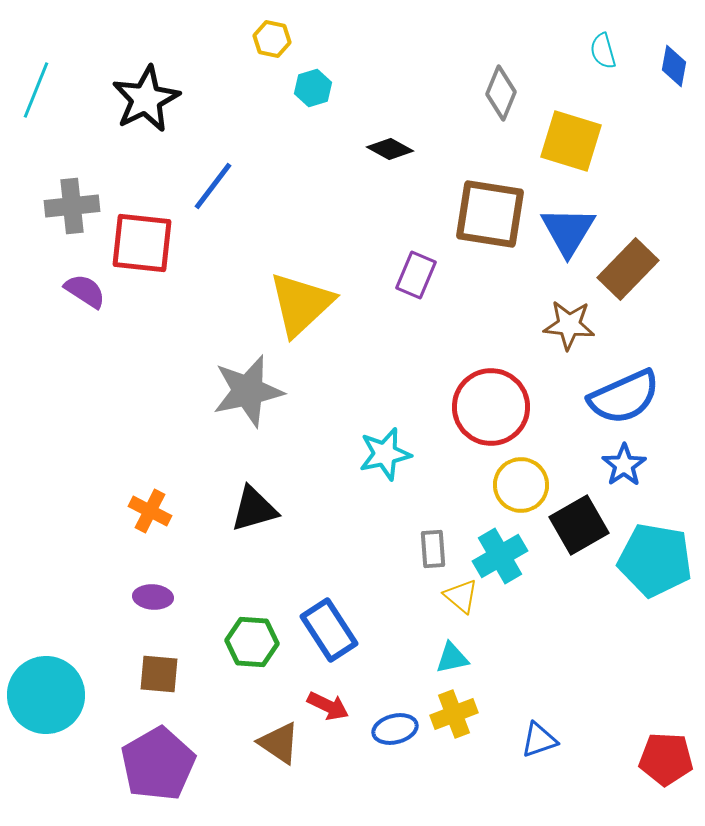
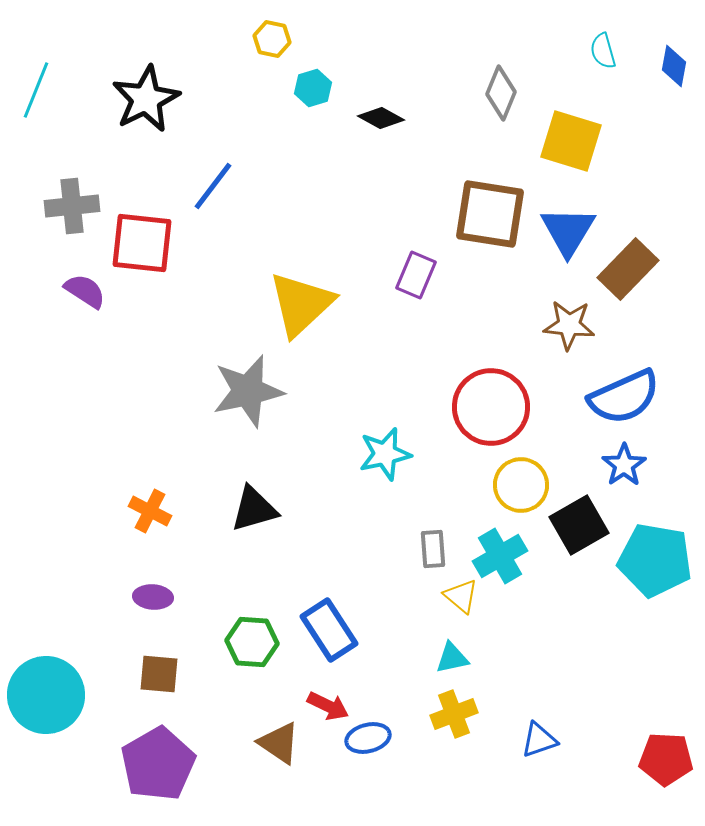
black diamond at (390, 149): moved 9 px left, 31 px up
blue ellipse at (395, 729): moved 27 px left, 9 px down
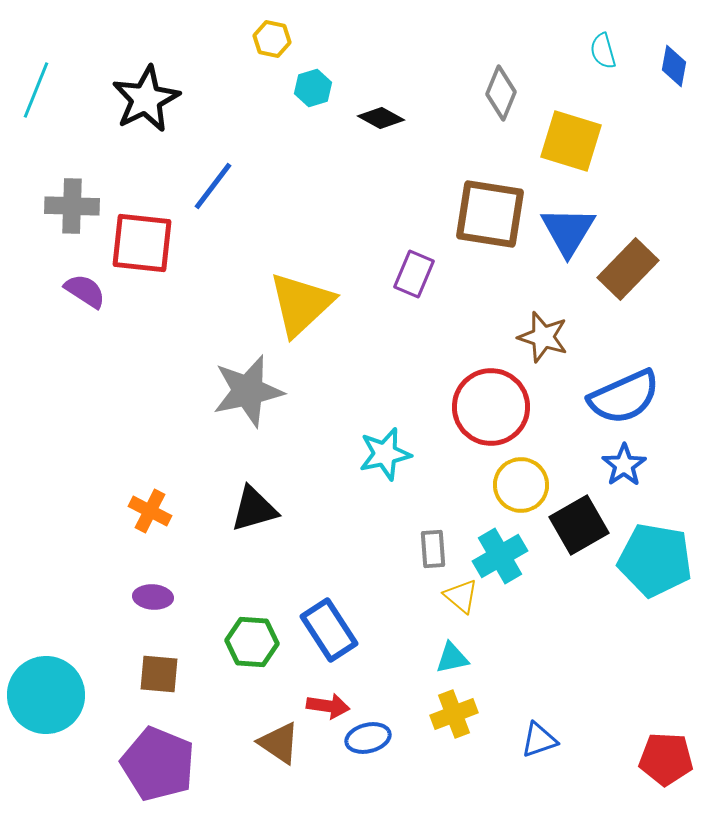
gray cross at (72, 206): rotated 8 degrees clockwise
purple rectangle at (416, 275): moved 2 px left, 1 px up
brown star at (569, 325): moved 26 px left, 12 px down; rotated 12 degrees clockwise
red arrow at (328, 706): rotated 18 degrees counterclockwise
purple pentagon at (158, 764): rotated 20 degrees counterclockwise
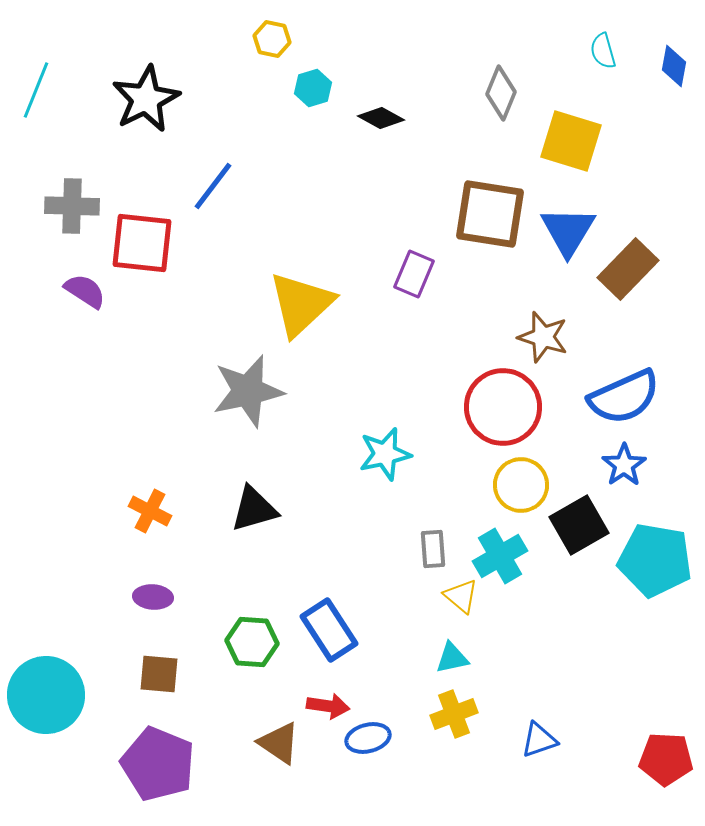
red circle at (491, 407): moved 12 px right
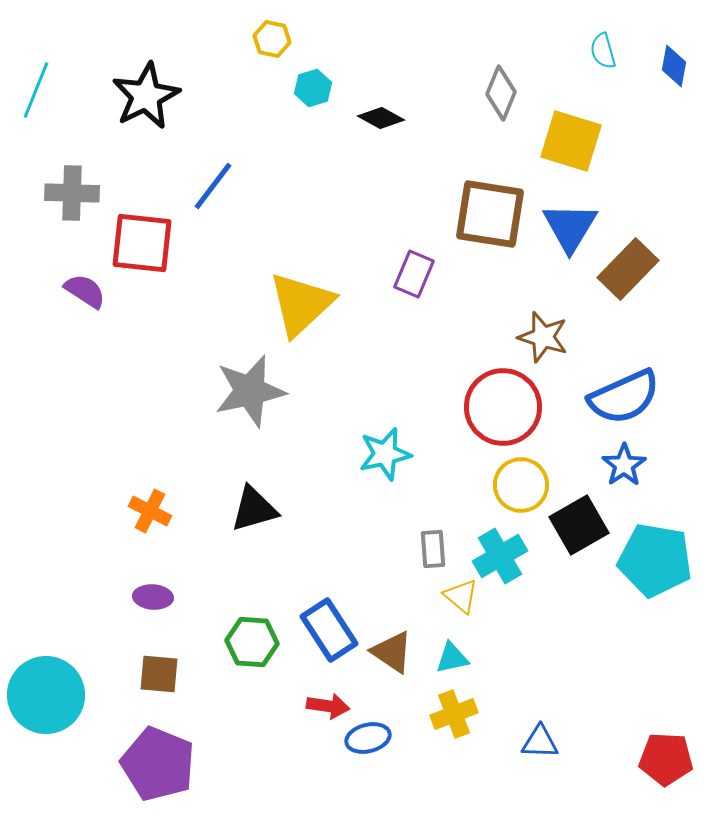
black star at (146, 99): moved 3 px up
gray cross at (72, 206): moved 13 px up
blue triangle at (568, 231): moved 2 px right, 4 px up
gray star at (248, 391): moved 2 px right
blue triangle at (539, 740): moved 1 px right, 2 px down; rotated 21 degrees clockwise
brown triangle at (279, 743): moved 113 px right, 91 px up
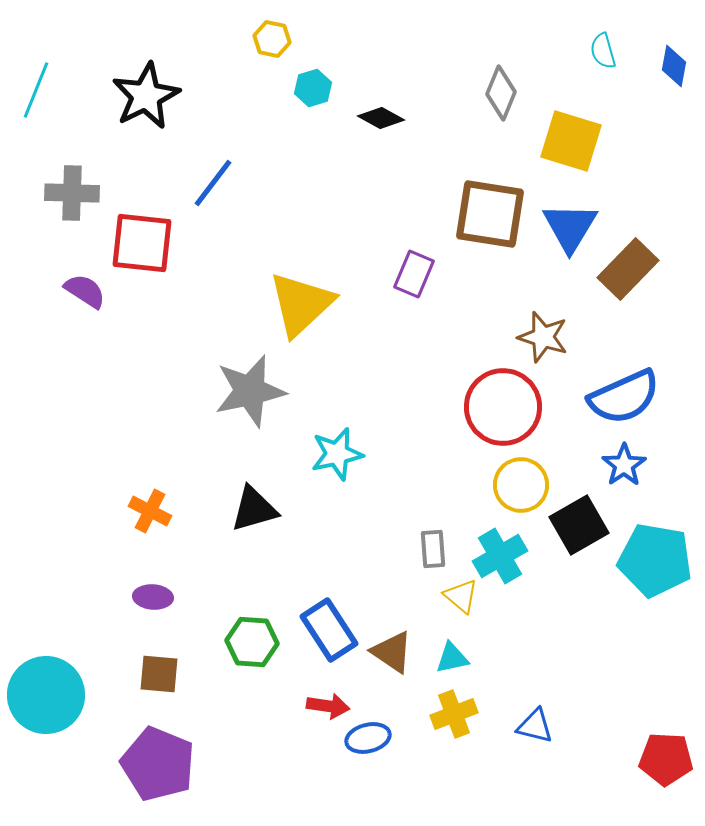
blue line at (213, 186): moved 3 px up
cyan star at (385, 454): moved 48 px left
blue triangle at (540, 742): moved 5 px left, 16 px up; rotated 12 degrees clockwise
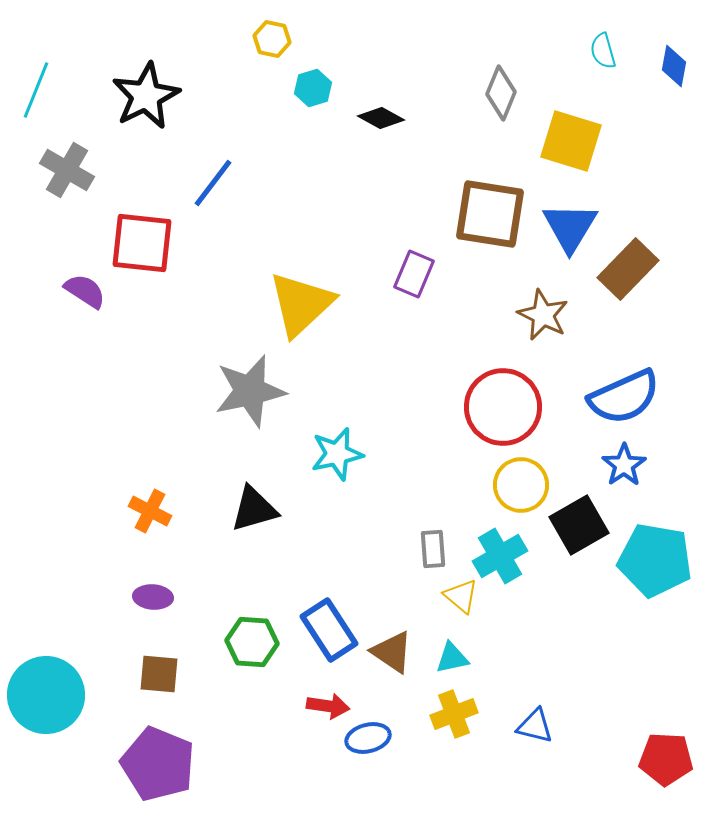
gray cross at (72, 193): moved 5 px left, 23 px up; rotated 28 degrees clockwise
brown star at (543, 337): moved 22 px up; rotated 9 degrees clockwise
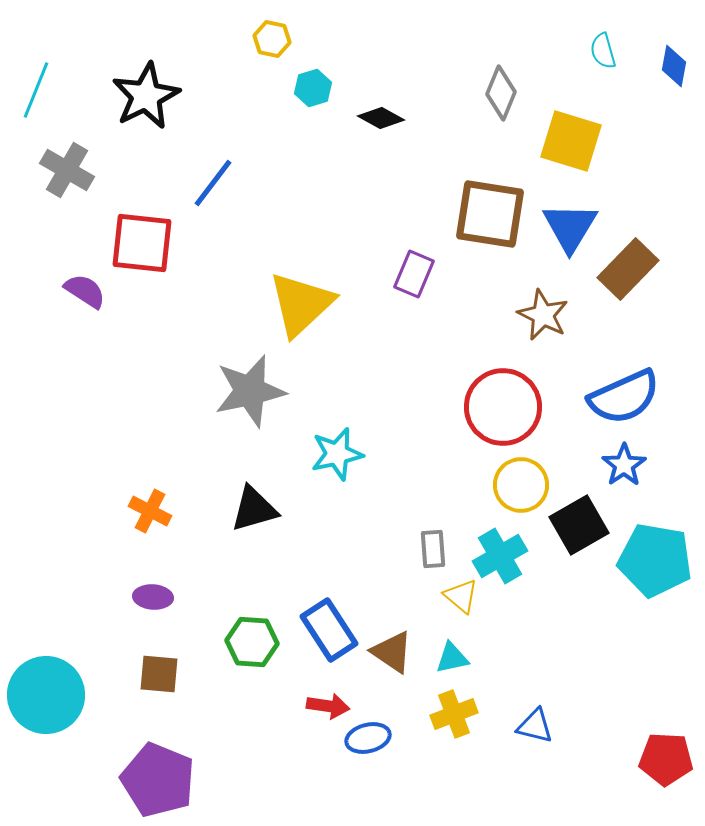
purple pentagon at (158, 764): moved 16 px down
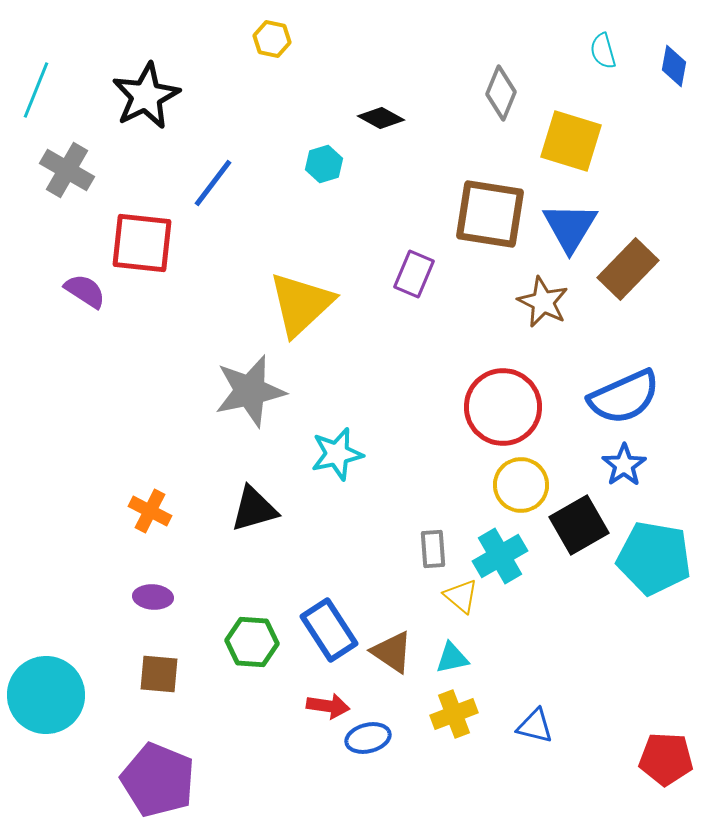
cyan hexagon at (313, 88): moved 11 px right, 76 px down
brown star at (543, 315): moved 13 px up
cyan pentagon at (655, 560): moved 1 px left, 2 px up
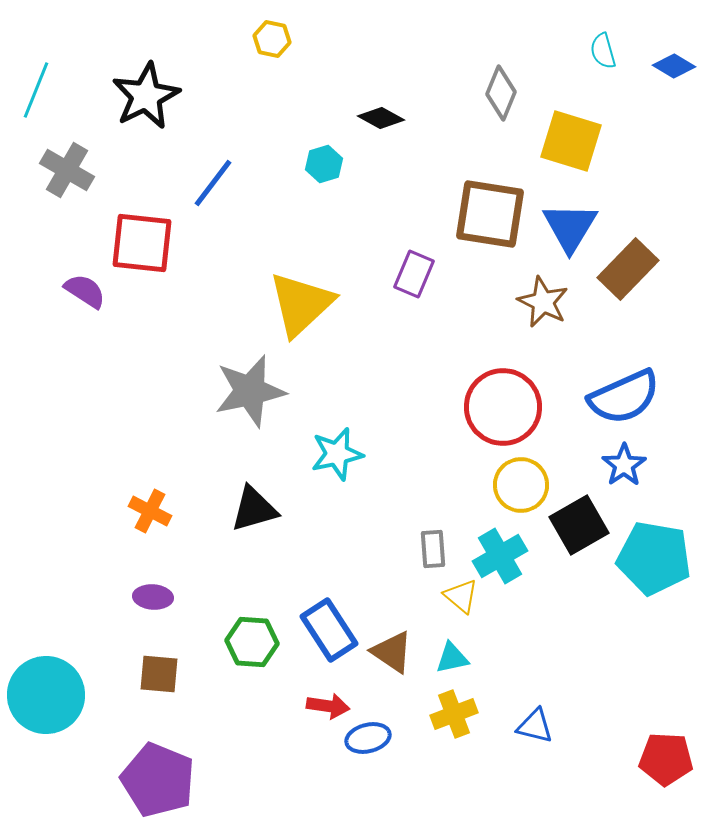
blue diamond at (674, 66): rotated 69 degrees counterclockwise
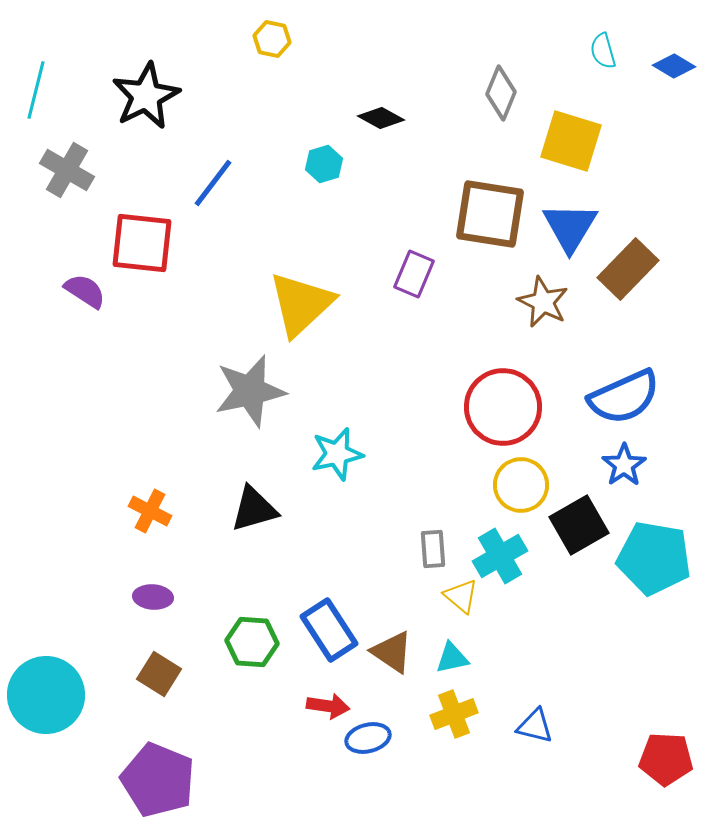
cyan line at (36, 90): rotated 8 degrees counterclockwise
brown square at (159, 674): rotated 27 degrees clockwise
